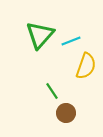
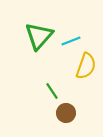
green triangle: moved 1 px left, 1 px down
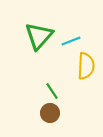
yellow semicircle: rotated 16 degrees counterclockwise
brown circle: moved 16 px left
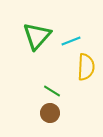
green triangle: moved 2 px left
yellow semicircle: moved 1 px down
green line: rotated 24 degrees counterclockwise
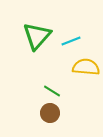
yellow semicircle: rotated 88 degrees counterclockwise
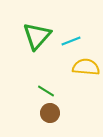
green line: moved 6 px left
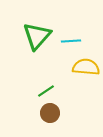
cyan line: rotated 18 degrees clockwise
green line: rotated 66 degrees counterclockwise
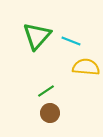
cyan line: rotated 24 degrees clockwise
